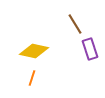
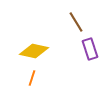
brown line: moved 1 px right, 2 px up
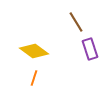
yellow diamond: rotated 24 degrees clockwise
orange line: moved 2 px right
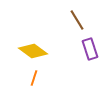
brown line: moved 1 px right, 2 px up
yellow diamond: moved 1 px left
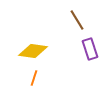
yellow diamond: rotated 28 degrees counterclockwise
